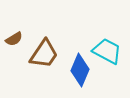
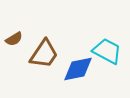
blue diamond: moved 2 px left, 1 px up; rotated 56 degrees clockwise
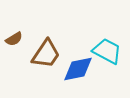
brown trapezoid: moved 2 px right
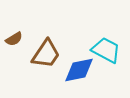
cyan trapezoid: moved 1 px left, 1 px up
blue diamond: moved 1 px right, 1 px down
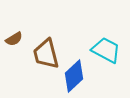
brown trapezoid: rotated 132 degrees clockwise
blue diamond: moved 5 px left, 6 px down; rotated 32 degrees counterclockwise
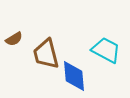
blue diamond: rotated 52 degrees counterclockwise
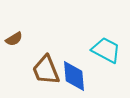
brown trapezoid: moved 16 px down; rotated 8 degrees counterclockwise
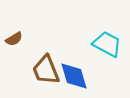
cyan trapezoid: moved 1 px right, 6 px up
blue diamond: rotated 12 degrees counterclockwise
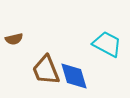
brown semicircle: rotated 18 degrees clockwise
